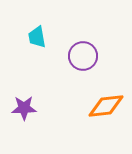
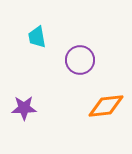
purple circle: moved 3 px left, 4 px down
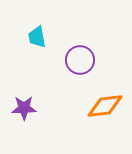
orange diamond: moved 1 px left
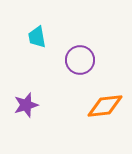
purple star: moved 2 px right, 3 px up; rotated 15 degrees counterclockwise
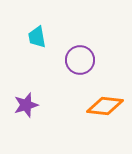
orange diamond: rotated 12 degrees clockwise
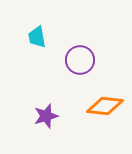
purple star: moved 20 px right, 11 px down
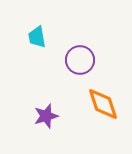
orange diamond: moved 2 px left, 2 px up; rotated 66 degrees clockwise
